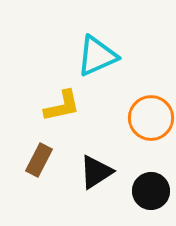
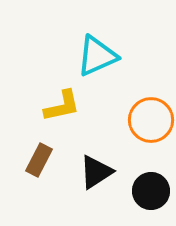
orange circle: moved 2 px down
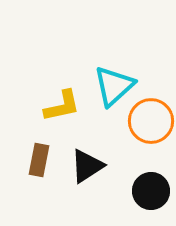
cyan triangle: moved 17 px right, 30 px down; rotated 18 degrees counterclockwise
orange circle: moved 1 px down
brown rectangle: rotated 16 degrees counterclockwise
black triangle: moved 9 px left, 6 px up
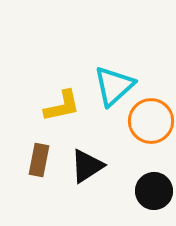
black circle: moved 3 px right
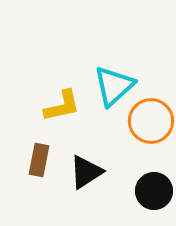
black triangle: moved 1 px left, 6 px down
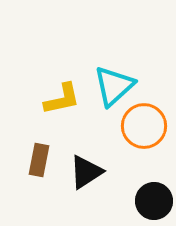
yellow L-shape: moved 7 px up
orange circle: moved 7 px left, 5 px down
black circle: moved 10 px down
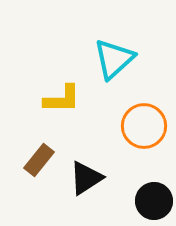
cyan triangle: moved 27 px up
yellow L-shape: rotated 12 degrees clockwise
brown rectangle: rotated 28 degrees clockwise
black triangle: moved 6 px down
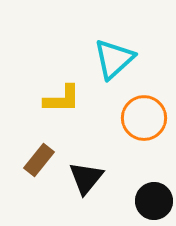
orange circle: moved 8 px up
black triangle: rotated 18 degrees counterclockwise
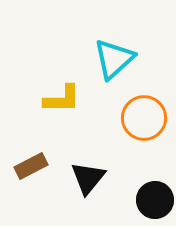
brown rectangle: moved 8 px left, 6 px down; rotated 24 degrees clockwise
black triangle: moved 2 px right
black circle: moved 1 px right, 1 px up
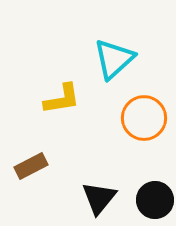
yellow L-shape: rotated 9 degrees counterclockwise
black triangle: moved 11 px right, 20 px down
